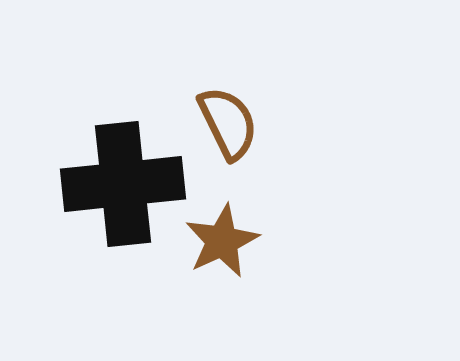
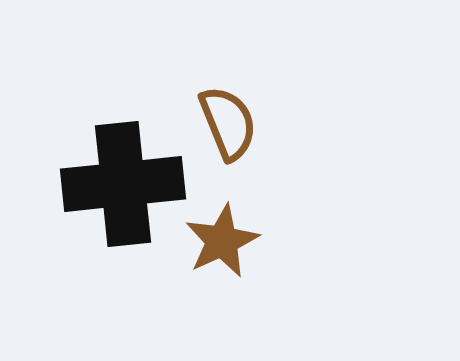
brown semicircle: rotated 4 degrees clockwise
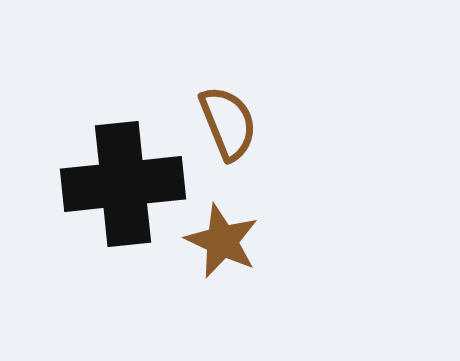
brown star: rotated 22 degrees counterclockwise
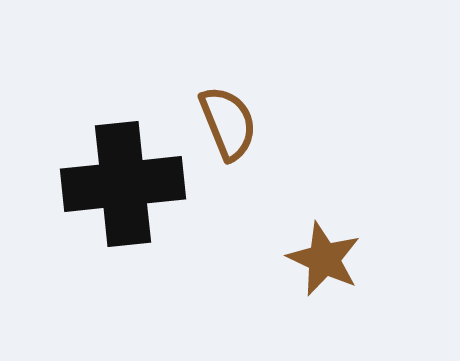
brown star: moved 102 px right, 18 px down
